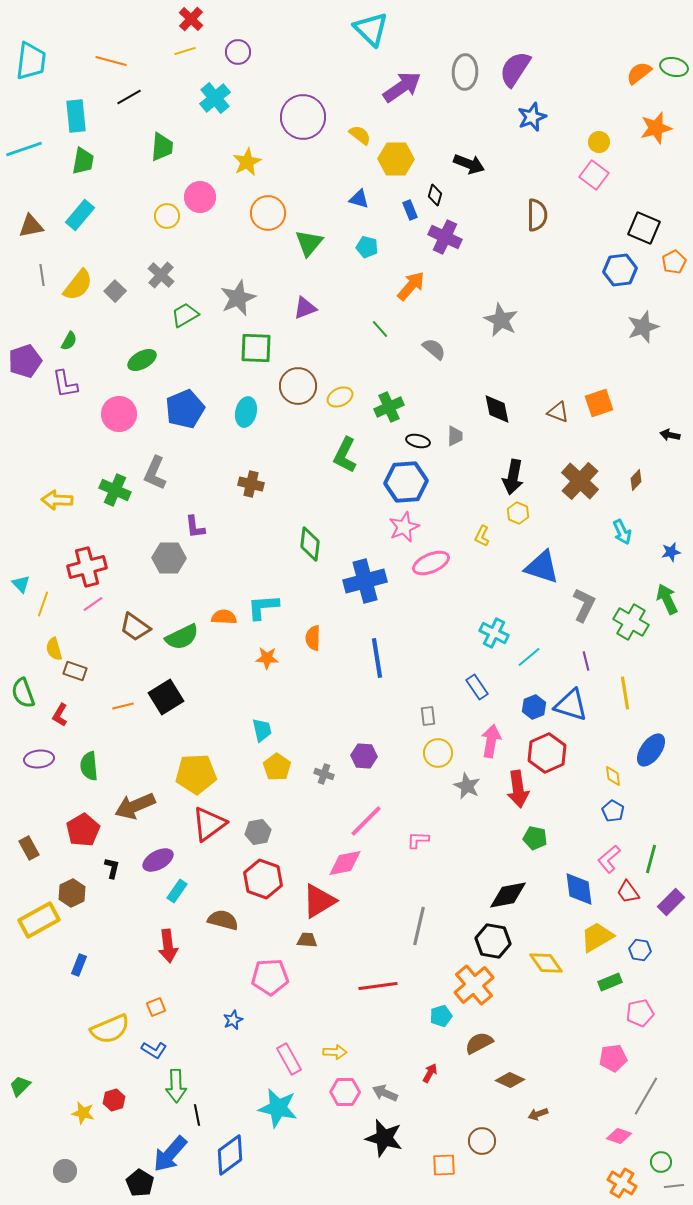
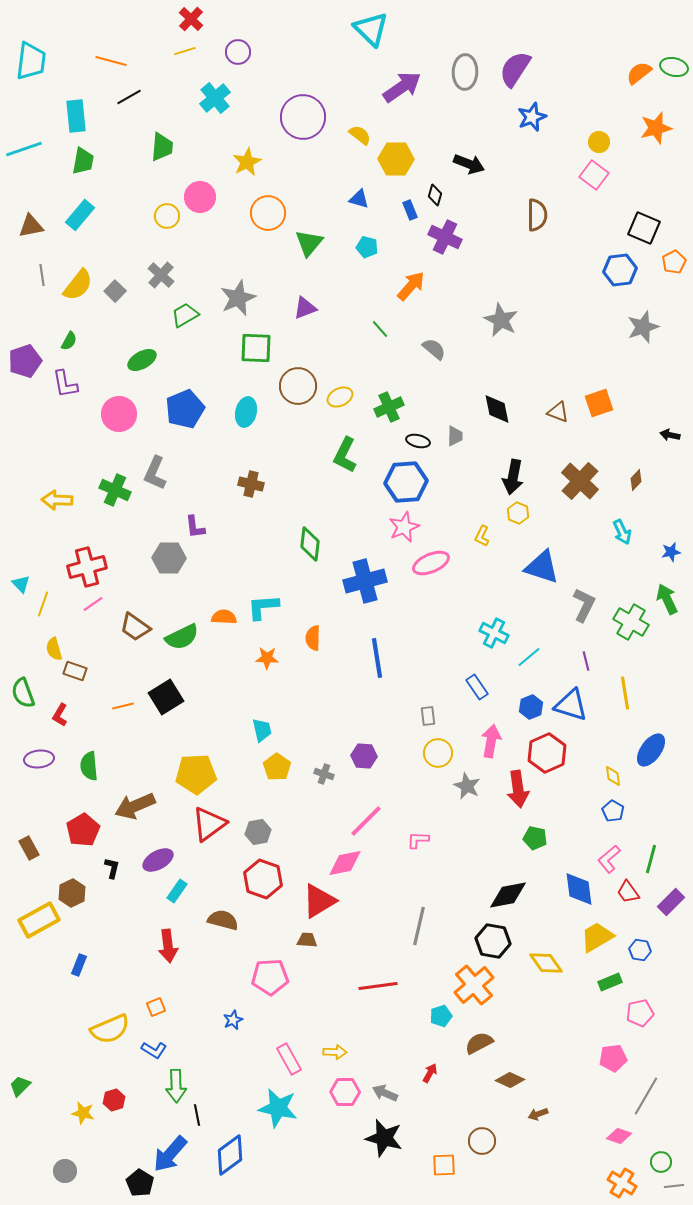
blue hexagon at (534, 707): moved 3 px left
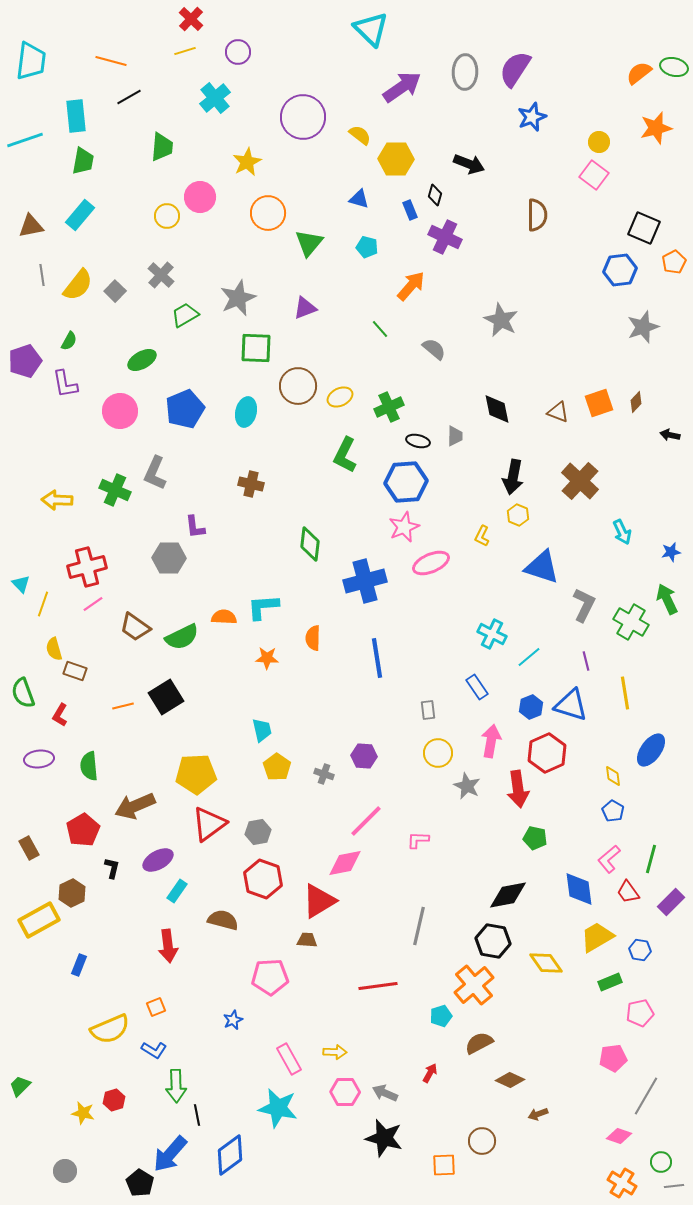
cyan line at (24, 149): moved 1 px right, 9 px up
pink circle at (119, 414): moved 1 px right, 3 px up
brown diamond at (636, 480): moved 78 px up
yellow hexagon at (518, 513): moved 2 px down
cyan cross at (494, 633): moved 2 px left, 1 px down
gray rectangle at (428, 716): moved 6 px up
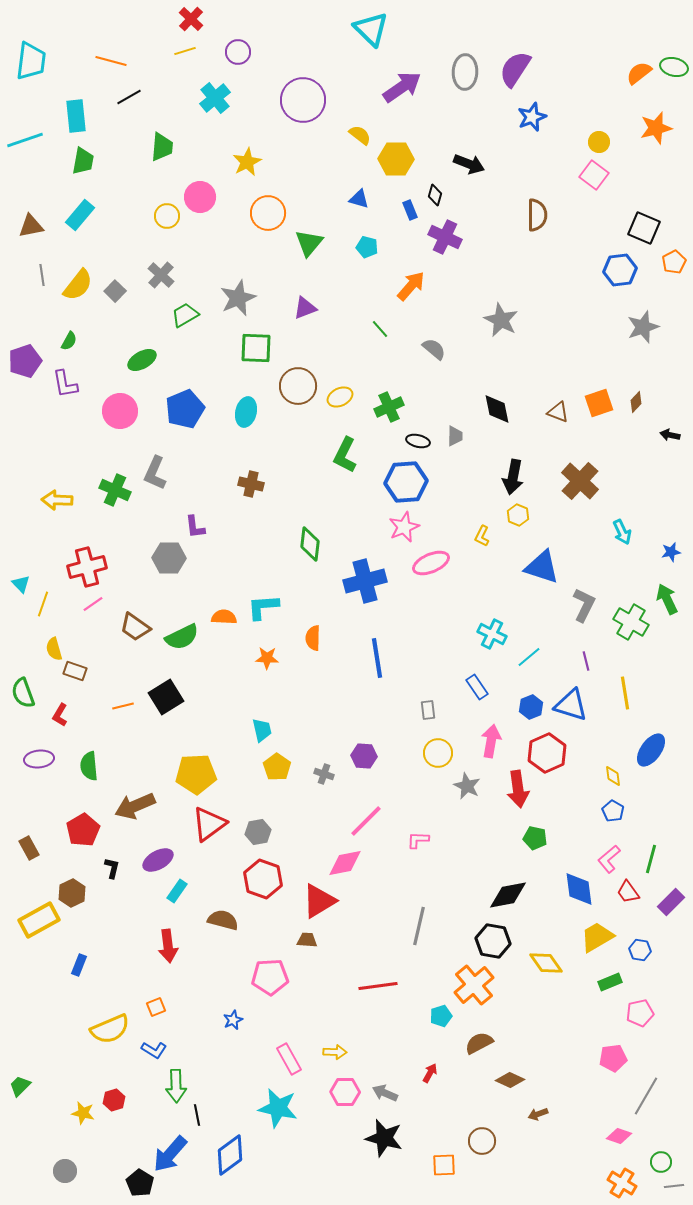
purple circle at (303, 117): moved 17 px up
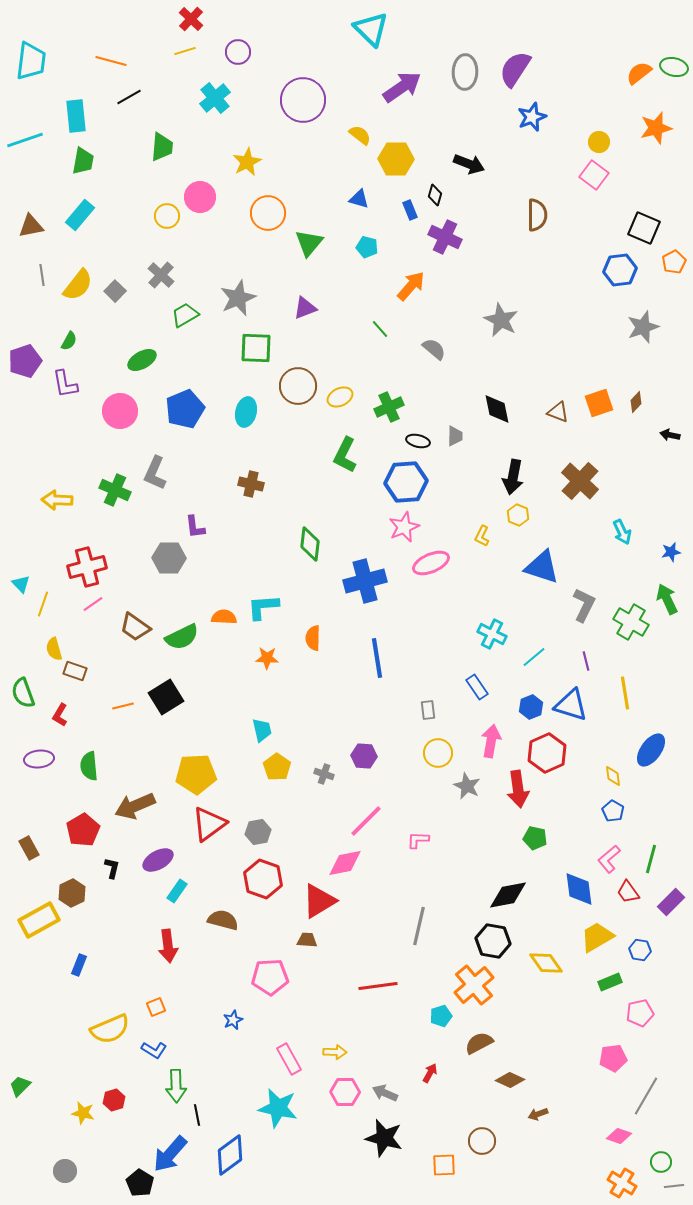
cyan line at (529, 657): moved 5 px right
